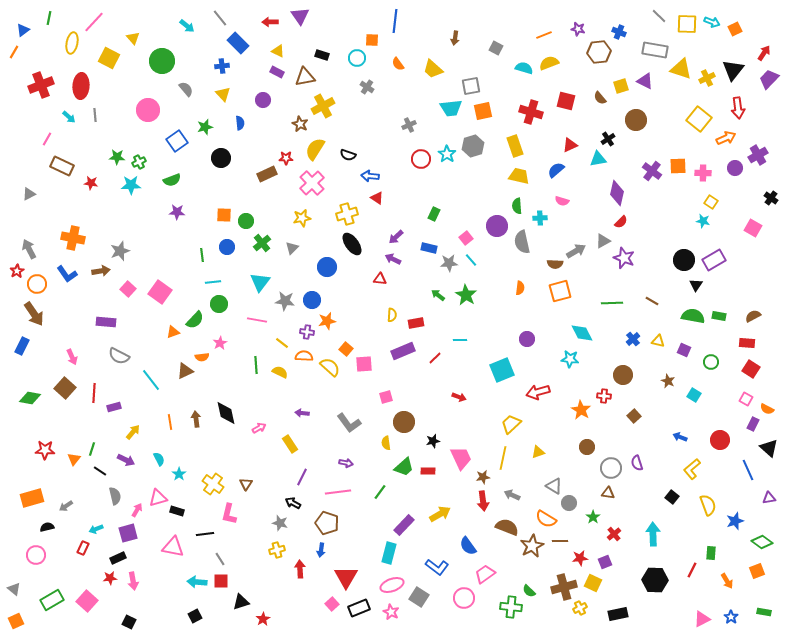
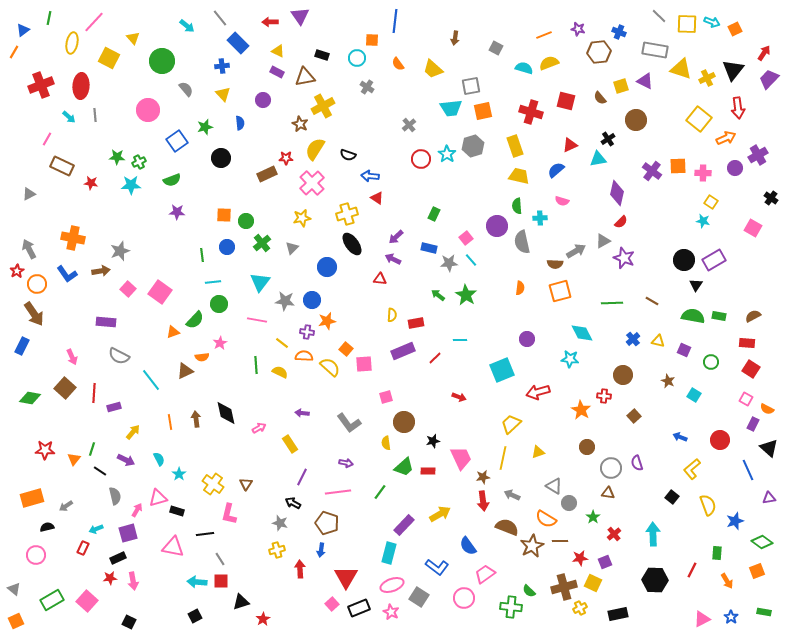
gray cross at (409, 125): rotated 16 degrees counterclockwise
green rectangle at (711, 553): moved 6 px right
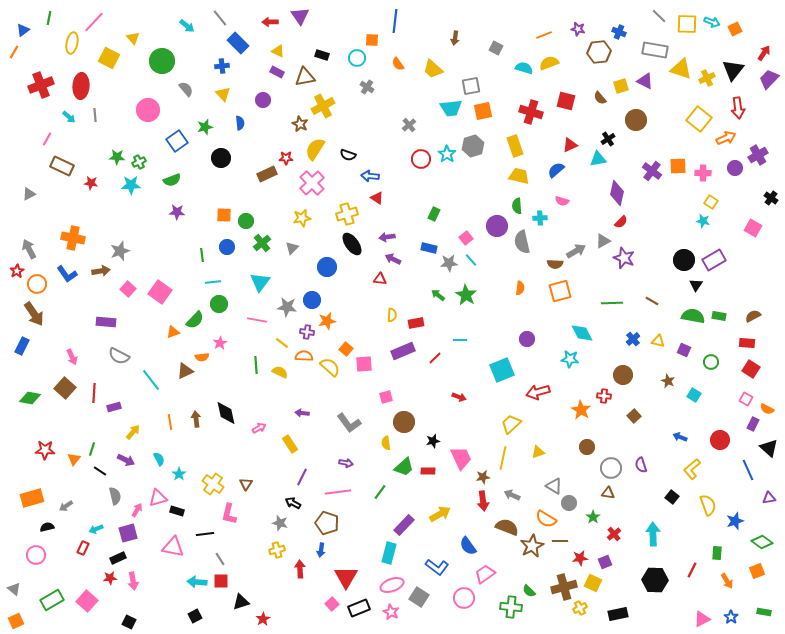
purple arrow at (396, 237): moved 9 px left; rotated 35 degrees clockwise
gray star at (285, 301): moved 2 px right, 6 px down
purple semicircle at (637, 463): moved 4 px right, 2 px down
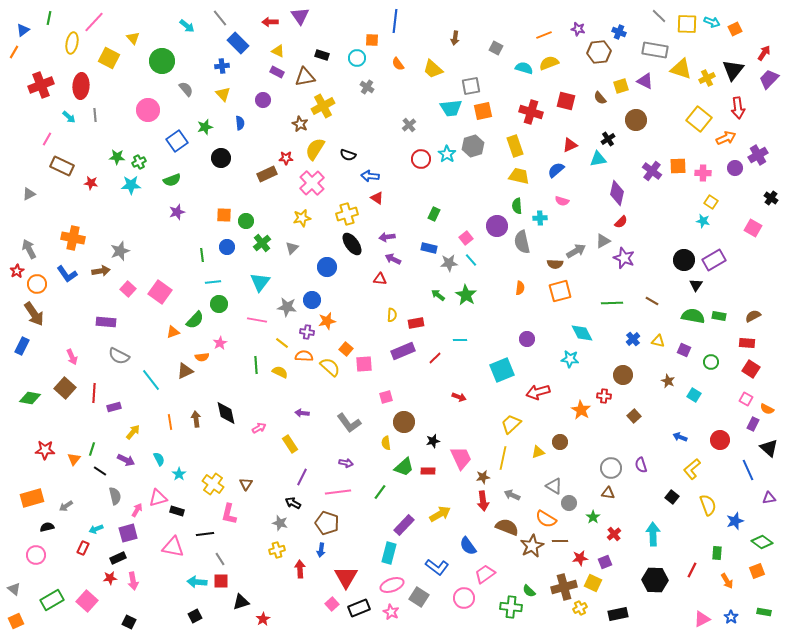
purple star at (177, 212): rotated 21 degrees counterclockwise
brown circle at (587, 447): moved 27 px left, 5 px up
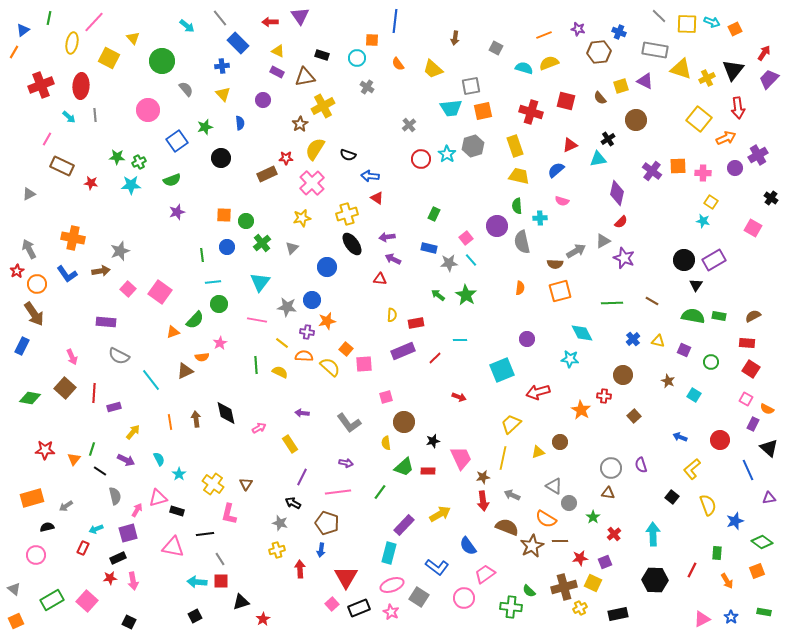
brown star at (300, 124): rotated 14 degrees clockwise
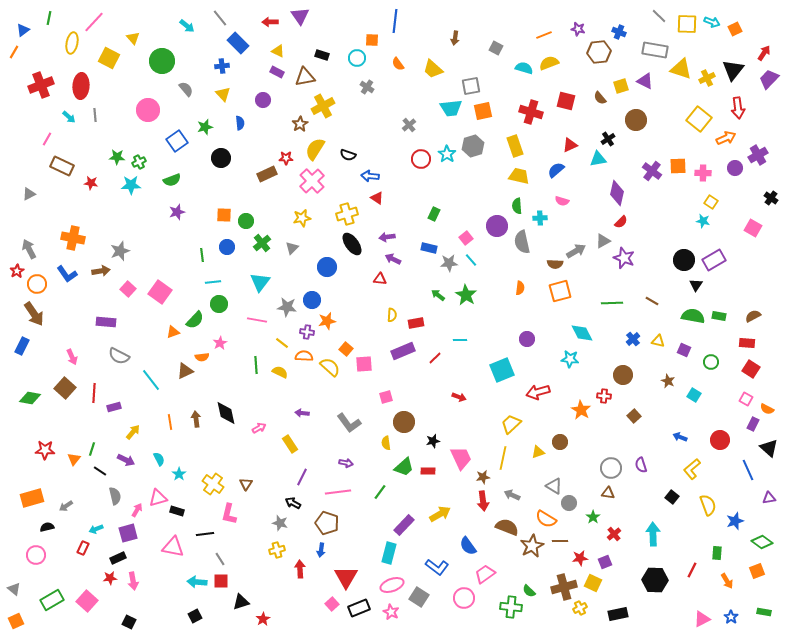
pink cross at (312, 183): moved 2 px up
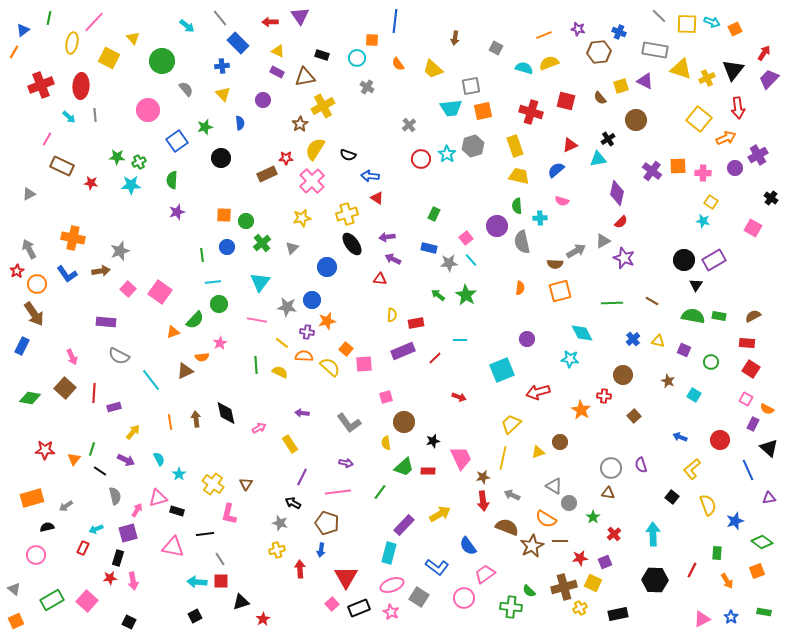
green semicircle at (172, 180): rotated 114 degrees clockwise
black rectangle at (118, 558): rotated 49 degrees counterclockwise
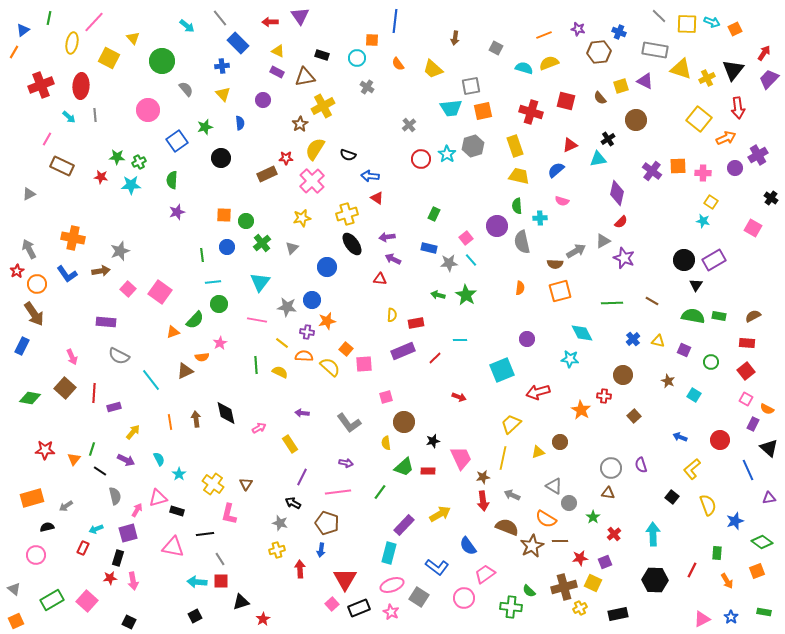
red star at (91, 183): moved 10 px right, 6 px up
green arrow at (438, 295): rotated 24 degrees counterclockwise
red square at (751, 369): moved 5 px left, 2 px down; rotated 18 degrees clockwise
red triangle at (346, 577): moved 1 px left, 2 px down
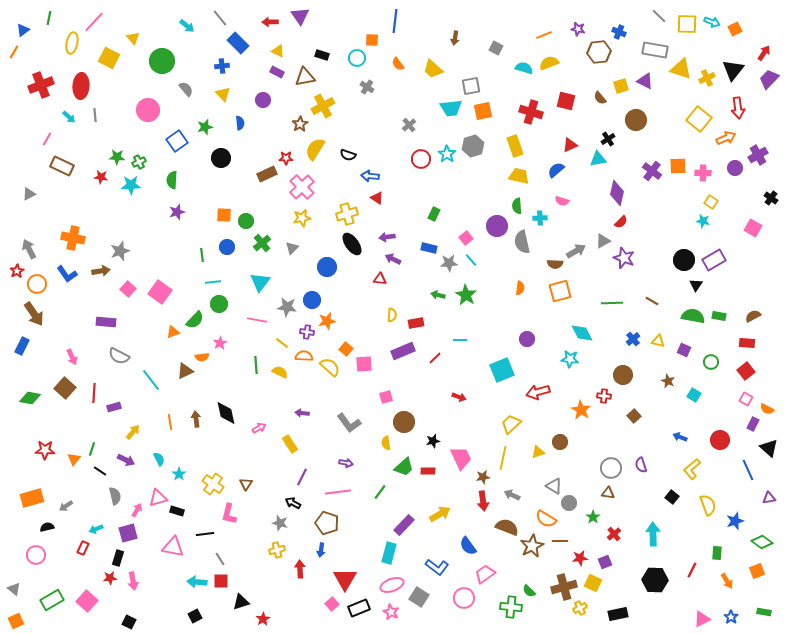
pink cross at (312, 181): moved 10 px left, 6 px down
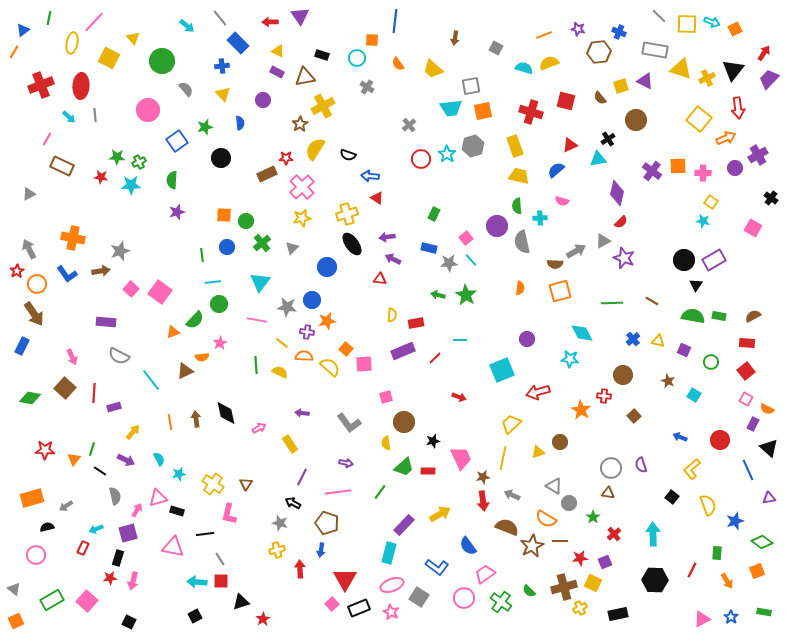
pink square at (128, 289): moved 3 px right
cyan star at (179, 474): rotated 24 degrees clockwise
pink arrow at (133, 581): rotated 24 degrees clockwise
green cross at (511, 607): moved 10 px left, 5 px up; rotated 30 degrees clockwise
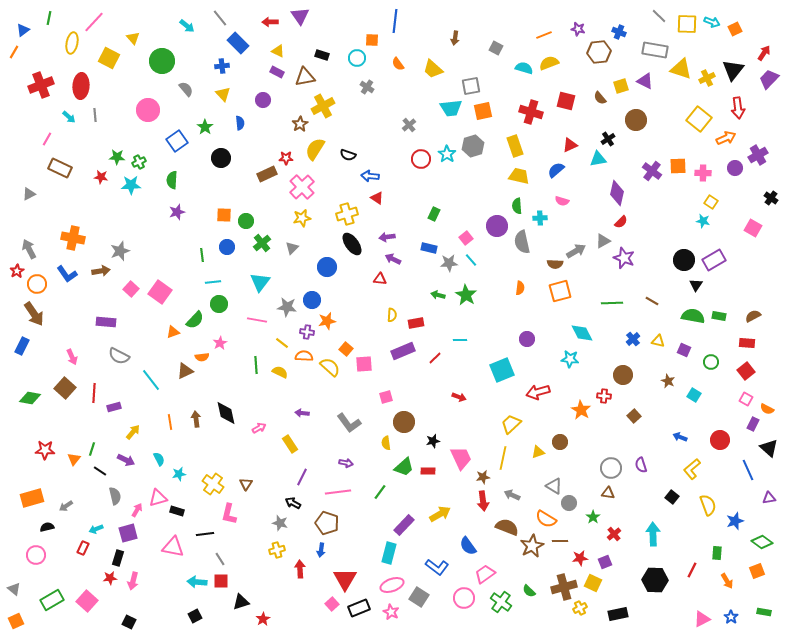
green star at (205, 127): rotated 21 degrees counterclockwise
brown rectangle at (62, 166): moved 2 px left, 2 px down
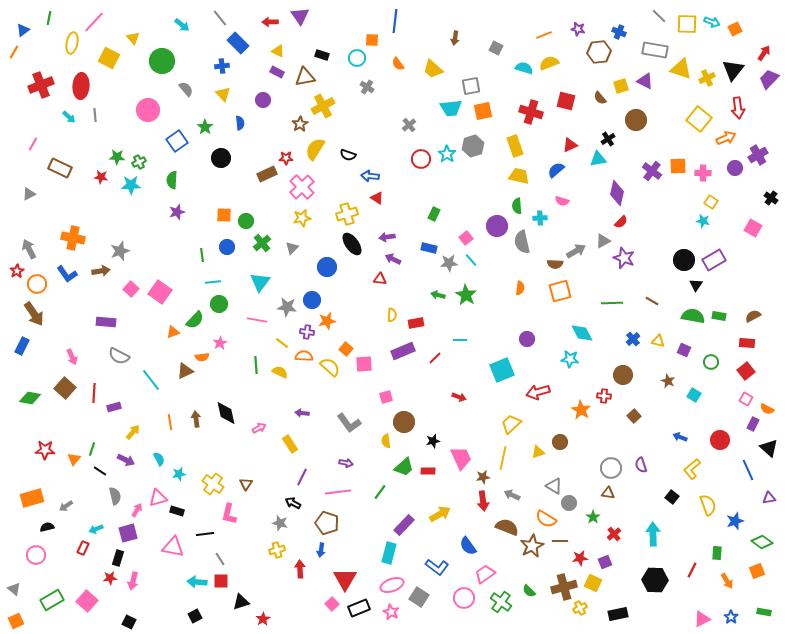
cyan arrow at (187, 26): moved 5 px left, 1 px up
pink line at (47, 139): moved 14 px left, 5 px down
yellow semicircle at (386, 443): moved 2 px up
